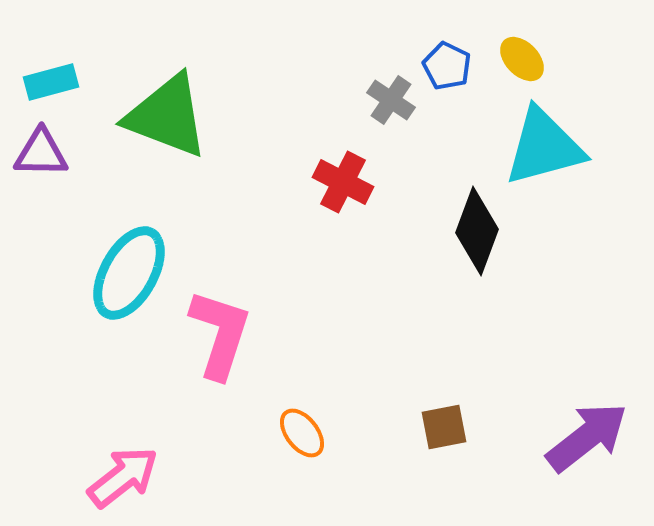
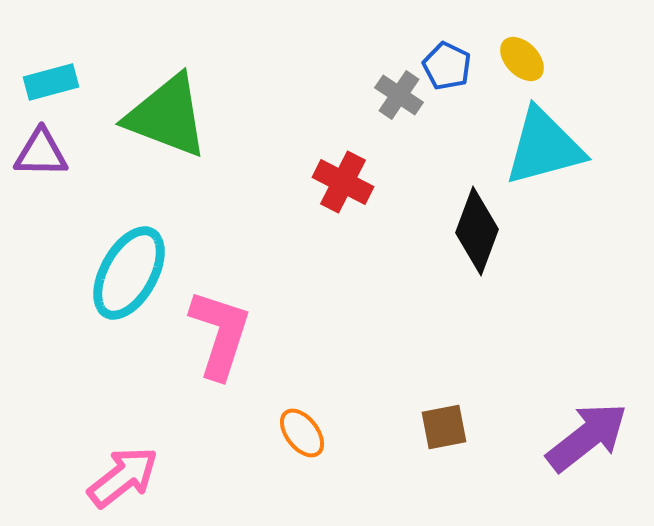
gray cross: moved 8 px right, 5 px up
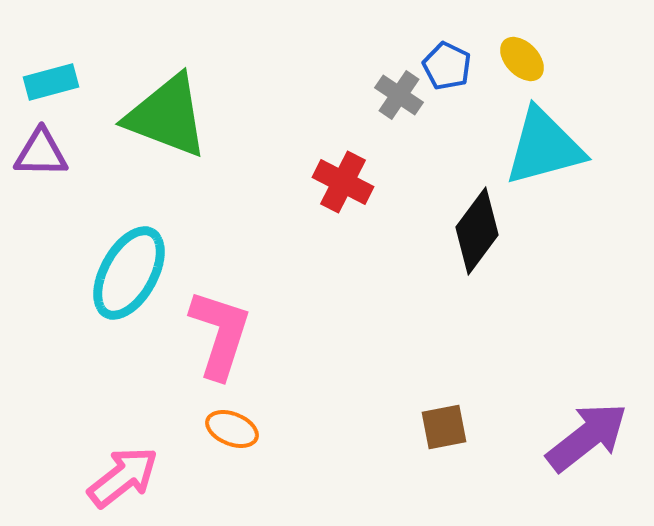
black diamond: rotated 16 degrees clockwise
orange ellipse: moved 70 px left, 4 px up; rotated 30 degrees counterclockwise
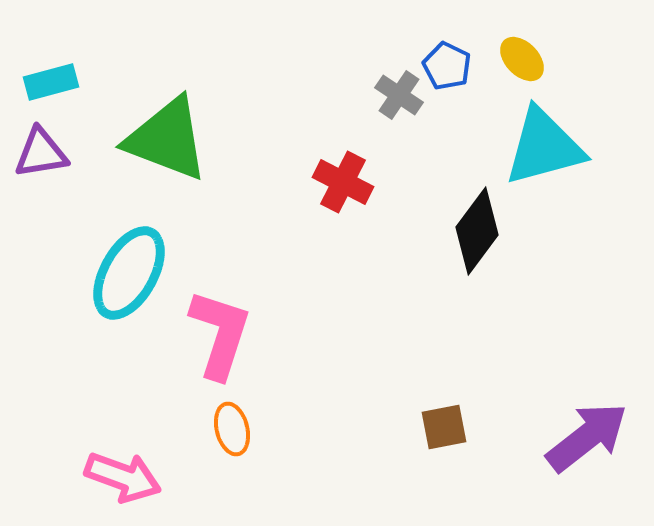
green triangle: moved 23 px down
purple triangle: rotated 10 degrees counterclockwise
orange ellipse: rotated 54 degrees clockwise
pink arrow: rotated 58 degrees clockwise
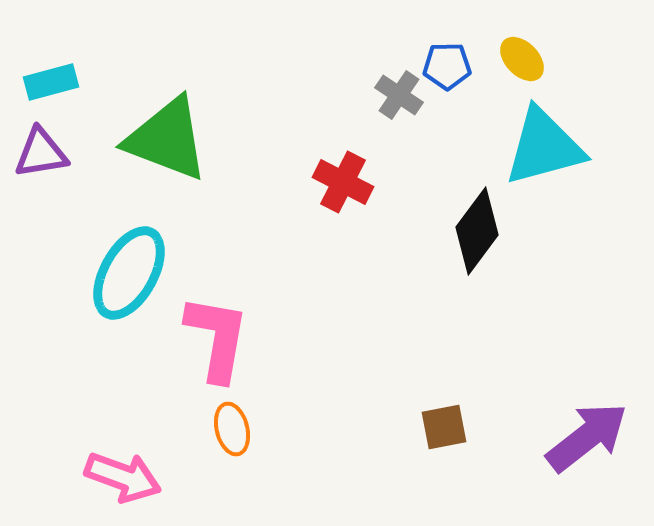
blue pentagon: rotated 27 degrees counterclockwise
pink L-shape: moved 3 px left, 4 px down; rotated 8 degrees counterclockwise
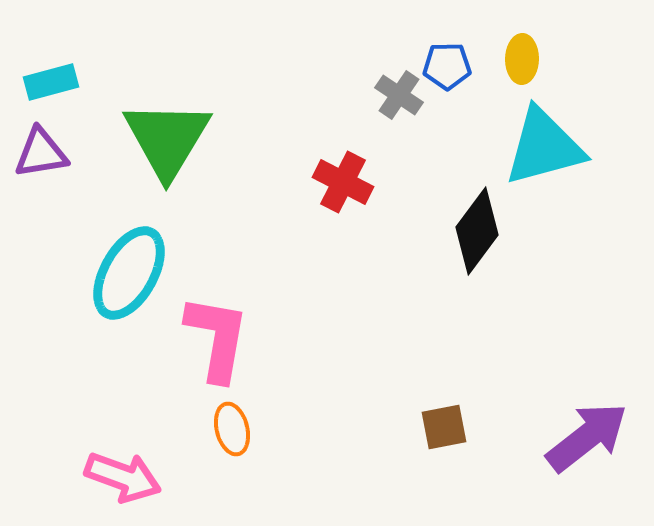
yellow ellipse: rotated 45 degrees clockwise
green triangle: rotated 40 degrees clockwise
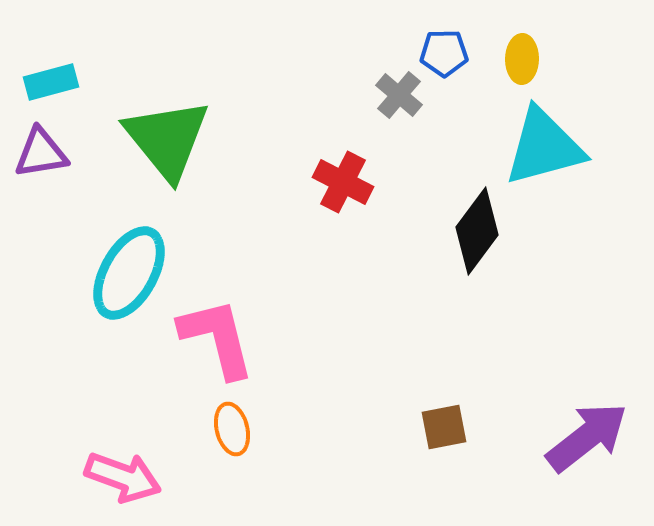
blue pentagon: moved 3 px left, 13 px up
gray cross: rotated 6 degrees clockwise
green triangle: rotated 10 degrees counterclockwise
pink L-shape: rotated 24 degrees counterclockwise
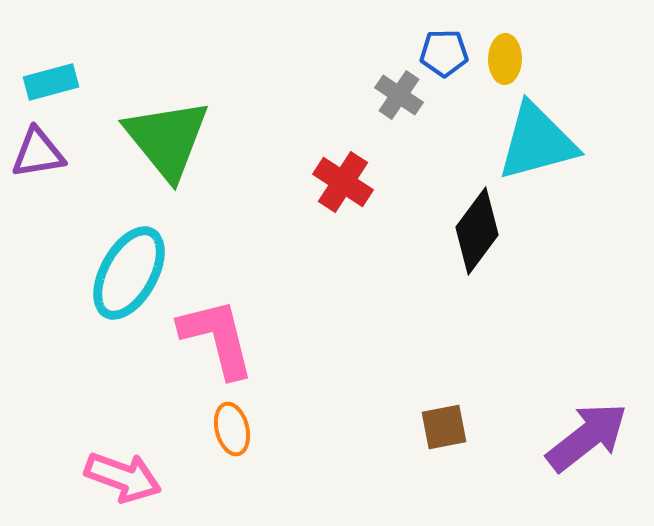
yellow ellipse: moved 17 px left
gray cross: rotated 6 degrees counterclockwise
cyan triangle: moved 7 px left, 5 px up
purple triangle: moved 3 px left
red cross: rotated 6 degrees clockwise
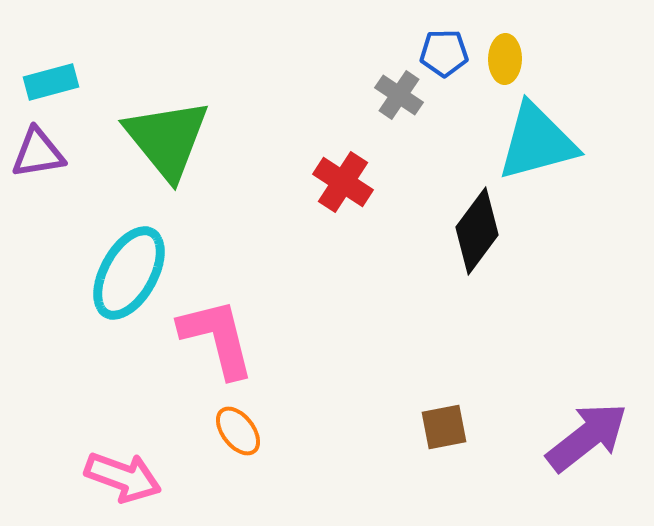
orange ellipse: moved 6 px right, 2 px down; rotated 24 degrees counterclockwise
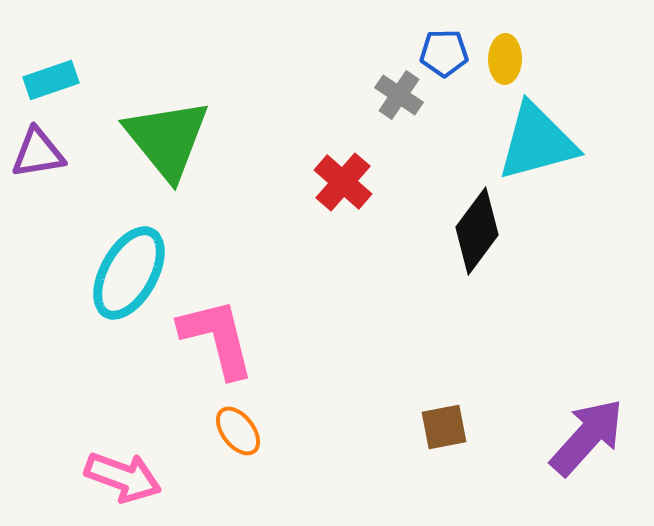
cyan rectangle: moved 2 px up; rotated 4 degrees counterclockwise
red cross: rotated 8 degrees clockwise
purple arrow: rotated 10 degrees counterclockwise
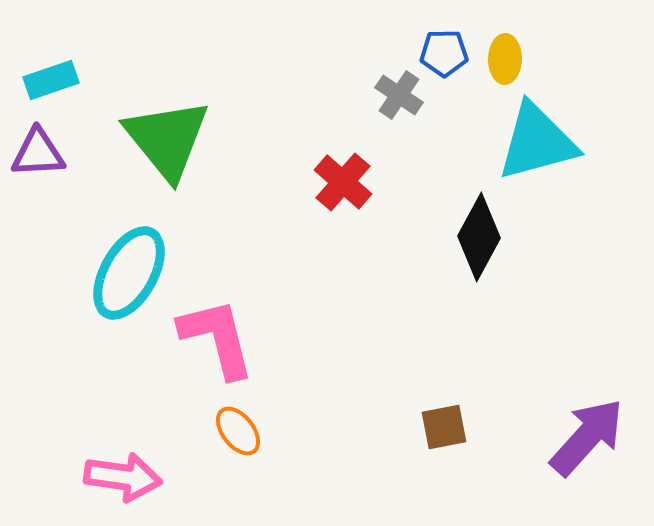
purple triangle: rotated 6 degrees clockwise
black diamond: moved 2 px right, 6 px down; rotated 8 degrees counterclockwise
pink arrow: rotated 12 degrees counterclockwise
